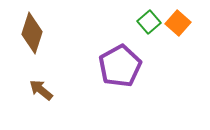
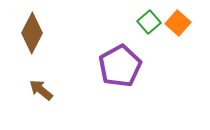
brown diamond: rotated 9 degrees clockwise
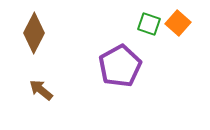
green square: moved 2 px down; rotated 30 degrees counterclockwise
brown diamond: moved 2 px right
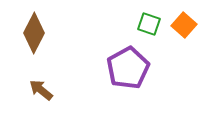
orange square: moved 6 px right, 2 px down
purple pentagon: moved 8 px right, 2 px down
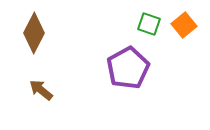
orange square: rotated 10 degrees clockwise
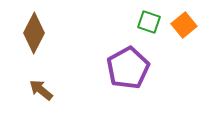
green square: moved 2 px up
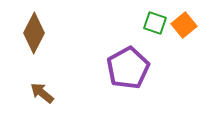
green square: moved 6 px right, 1 px down
brown arrow: moved 1 px right, 3 px down
